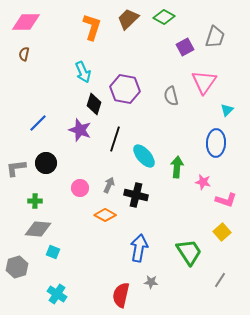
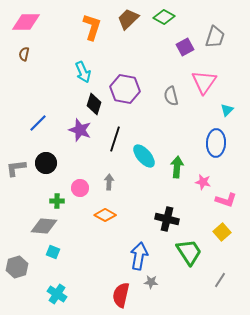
gray arrow: moved 3 px up; rotated 21 degrees counterclockwise
black cross: moved 31 px right, 24 px down
green cross: moved 22 px right
gray diamond: moved 6 px right, 3 px up
blue arrow: moved 8 px down
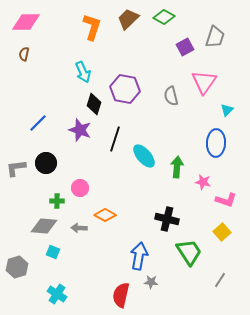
gray arrow: moved 30 px left, 46 px down; rotated 91 degrees counterclockwise
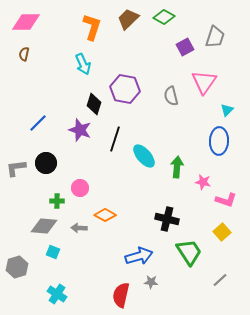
cyan arrow: moved 8 px up
blue ellipse: moved 3 px right, 2 px up
blue arrow: rotated 64 degrees clockwise
gray line: rotated 14 degrees clockwise
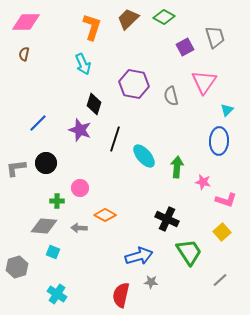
gray trapezoid: rotated 35 degrees counterclockwise
purple hexagon: moved 9 px right, 5 px up
black cross: rotated 10 degrees clockwise
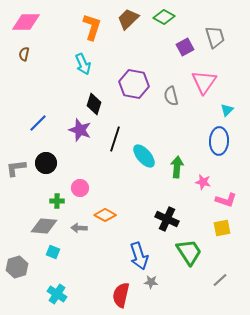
yellow square: moved 4 px up; rotated 30 degrees clockwise
blue arrow: rotated 88 degrees clockwise
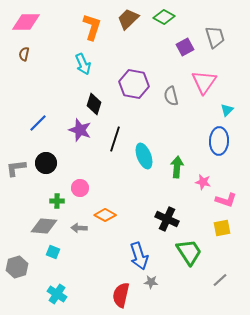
cyan ellipse: rotated 20 degrees clockwise
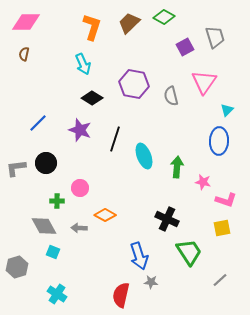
brown trapezoid: moved 1 px right, 4 px down
black diamond: moved 2 px left, 6 px up; rotated 75 degrees counterclockwise
gray diamond: rotated 56 degrees clockwise
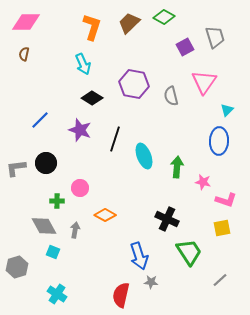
blue line: moved 2 px right, 3 px up
gray arrow: moved 4 px left, 2 px down; rotated 98 degrees clockwise
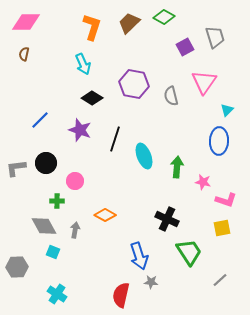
pink circle: moved 5 px left, 7 px up
gray hexagon: rotated 15 degrees clockwise
